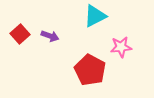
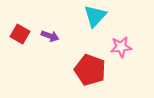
cyan triangle: rotated 20 degrees counterclockwise
red square: rotated 18 degrees counterclockwise
red pentagon: rotated 8 degrees counterclockwise
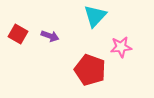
red square: moved 2 px left
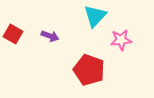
red square: moved 5 px left
pink star: moved 7 px up
red pentagon: moved 1 px left
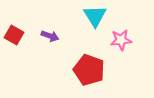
cyan triangle: rotated 15 degrees counterclockwise
red square: moved 1 px right, 1 px down
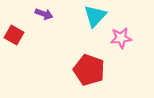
cyan triangle: rotated 15 degrees clockwise
purple arrow: moved 6 px left, 22 px up
pink star: moved 2 px up
